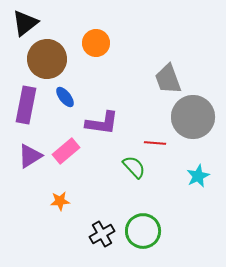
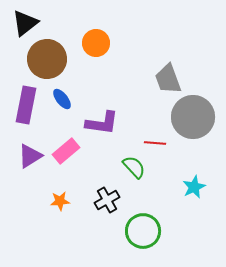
blue ellipse: moved 3 px left, 2 px down
cyan star: moved 4 px left, 11 px down
black cross: moved 5 px right, 34 px up
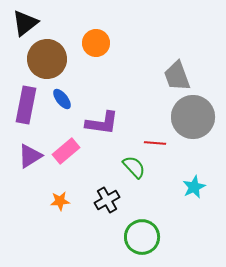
gray trapezoid: moved 9 px right, 3 px up
green circle: moved 1 px left, 6 px down
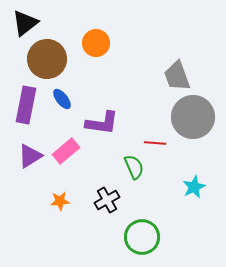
green semicircle: rotated 20 degrees clockwise
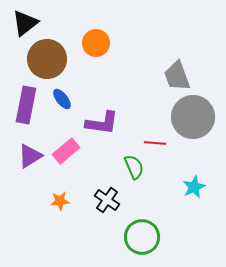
black cross: rotated 25 degrees counterclockwise
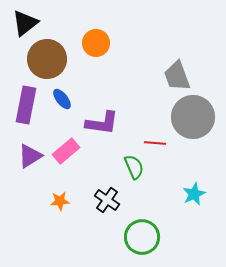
cyan star: moved 7 px down
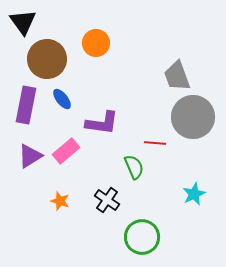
black triangle: moved 2 px left, 1 px up; rotated 28 degrees counterclockwise
orange star: rotated 24 degrees clockwise
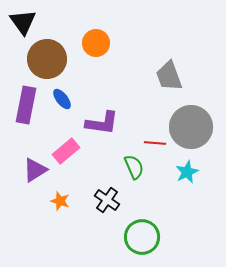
gray trapezoid: moved 8 px left
gray circle: moved 2 px left, 10 px down
purple triangle: moved 5 px right, 14 px down
cyan star: moved 7 px left, 22 px up
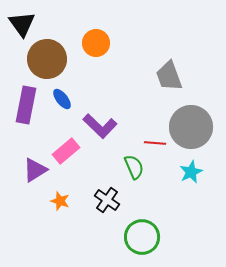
black triangle: moved 1 px left, 2 px down
purple L-shape: moved 2 px left, 3 px down; rotated 36 degrees clockwise
cyan star: moved 4 px right
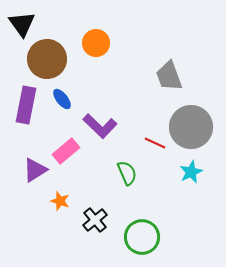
red line: rotated 20 degrees clockwise
green semicircle: moved 7 px left, 6 px down
black cross: moved 12 px left, 20 px down; rotated 15 degrees clockwise
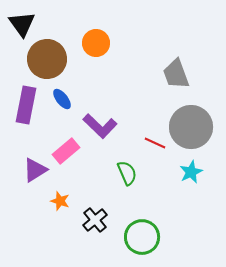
gray trapezoid: moved 7 px right, 2 px up
